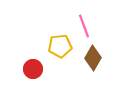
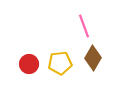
yellow pentagon: moved 17 px down
red circle: moved 4 px left, 5 px up
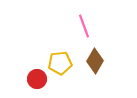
brown diamond: moved 2 px right, 3 px down
red circle: moved 8 px right, 15 px down
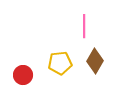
pink line: rotated 20 degrees clockwise
red circle: moved 14 px left, 4 px up
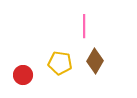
yellow pentagon: rotated 15 degrees clockwise
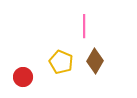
yellow pentagon: moved 1 px right, 1 px up; rotated 15 degrees clockwise
red circle: moved 2 px down
